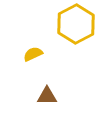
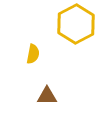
yellow semicircle: rotated 126 degrees clockwise
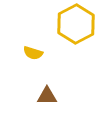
yellow semicircle: moved 1 px up; rotated 96 degrees clockwise
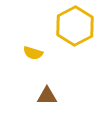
yellow hexagon: moved 1 px left, 2 px down
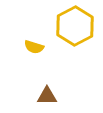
yellow semicircle: moved 1 px right, 6 px up
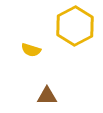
yellow semicircle: moved 3 px left, 3 px down
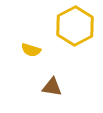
brown triangle: moved 5 px right, 9 px up; rotated 10 degrees clockwise
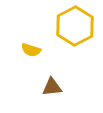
brown triangle: rotated 15 degrees counterclockwise
